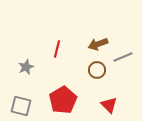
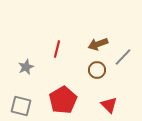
gray line: rotated 24 degrees counterclockwise
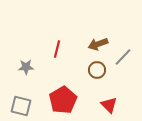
gray star: rotated 21 degrees clockwise
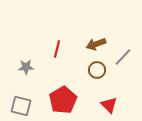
brown arrow: moved 2 px left
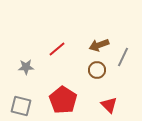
brown arrow: moved 3 px right, 1 px down
red line: rotated 36 degrees clockwise
gray line: rotated 18 degrees counterclockwise
red pentagon: rotated 8 degrees counterclockwise
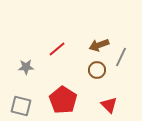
gray line: moved 2 px left
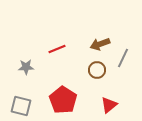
brown arrow: moved 1 px right, 1 px up
red line: rotated 18 degrees clockwise
gray line: moved 2 px right, 1 px down
red triangle: rotated 36 degrees clockwise
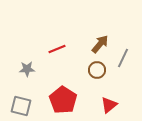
brown arrow: rotated 150 degrees clockwise
gray star: moved 1 px right, 2 px down
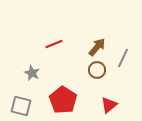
brown arrow: moved 3 px left, 3 px down
red line: moved 3 px left, 5 px up
gray star: moved 5 px right, 4 px down; rotated 28 degrees clockwise
